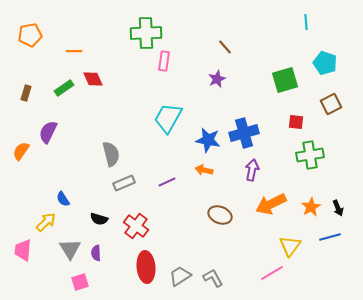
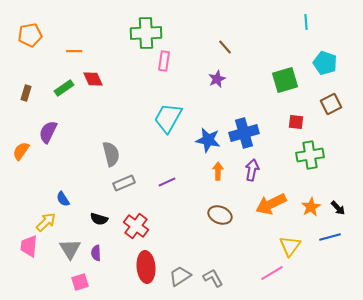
orange arrow at (204, 170): moved 14 px right, 1 px down; rotated 78 degrees clockwise
black arrow at (338, 208): rotated 21 degrees counterclockwise
pink trapezoid at (23, 250): moved 6 px right, 4 px up
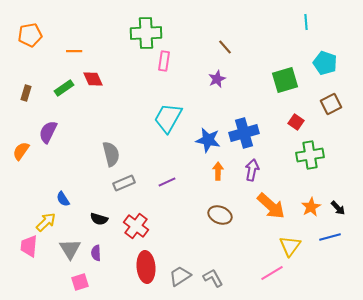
red square at (296, 122): rotated 28 degrees clockwise
orange arrow at (271, 204): moved 2 px down; rotated 112 degrees counterclockwise
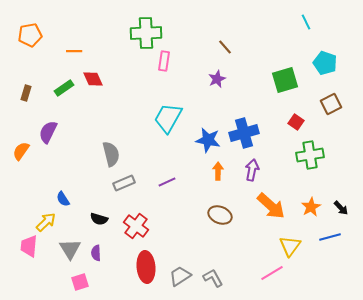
cyan line at (306, 22): rotated 21 degrees counterclockwise
black arrow at (338, 208): moved 3 px right
